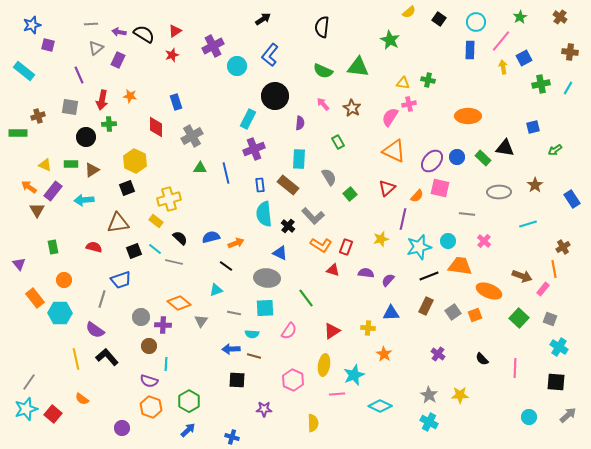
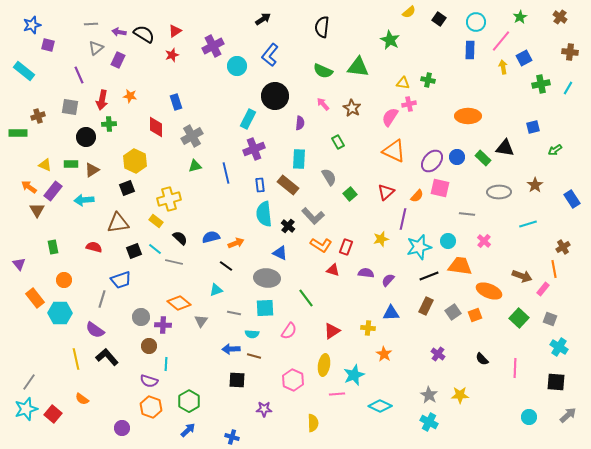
green triangle at (200, 168): moved 5 px left, 2 px up; rotated 16 degrees counterclockwise
red triangle at (387, 188): moved 1 px left, 4 px down
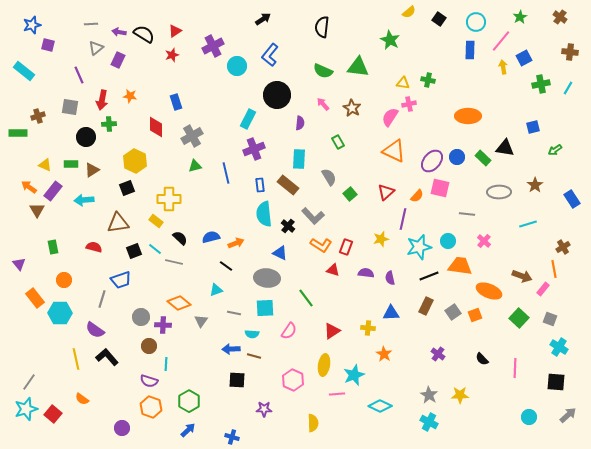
black circle at (275, 96): moved 2 px right, 1 px up
yellow cross at (169, 199): rotated 15 degrees clockwise
purple semicircle at (388, 280): moved 2 px right, 2 px up; rotated 56 degrees counterclockwise
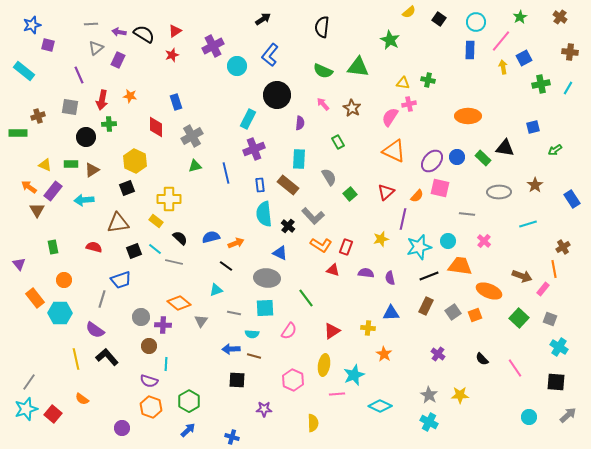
pink line at (515, 368): rotated 36 degrees counterclockwise
